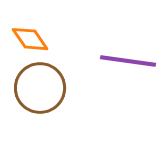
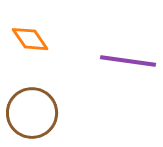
brown circle: moved 8 px left, 25 px down
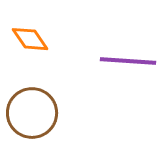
purple line: rotated 4 degrees counterclockwise
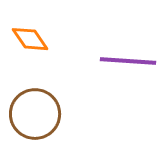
brown circle: moved 3 px right, 1 px down
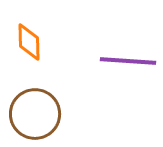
orange diamond: moved 1 px left, 3 px down; rotated 33 degrees clockwise
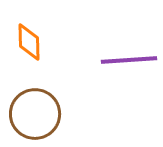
purple line: moved 1 px right, 1 px up; rotated 8 degrees counterclockwise
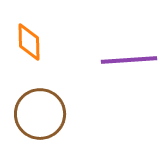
brown circle: moved 5 px right
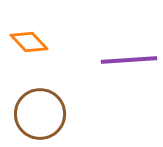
orange diamond: rotated 42 degrees counterclockwise
